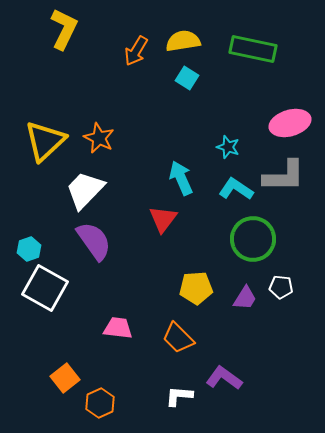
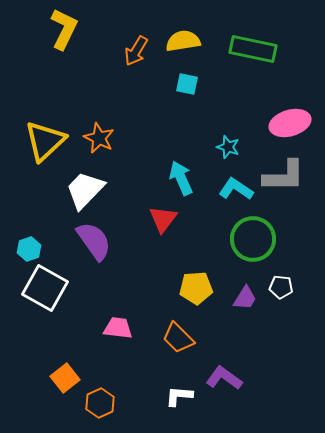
cyan square: moved 6 px down; rotated 20 degrees counterclockwise
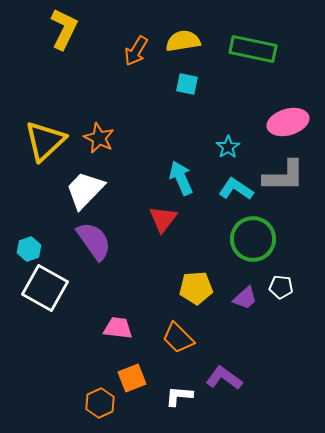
pink ellipse: moved 2 px left, 1 px up
cyan star: rotated 20 degrees clockwise
purple trapezoid: rotated 16 degrees clockwise
orange square: moved 67 px right; rotated 16 degrees clockwise
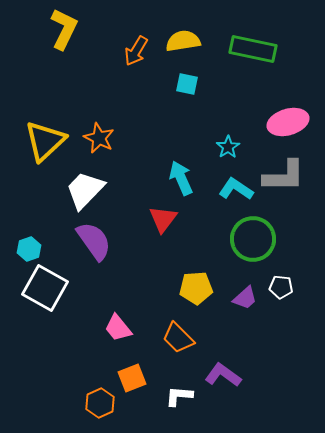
pink trapezoid: rotated 136 degrees counterclockwise
purple L-shape: moved 1 px left, 3 px up
